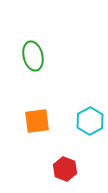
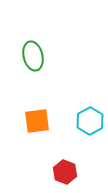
red hexagon: moved 3 px down
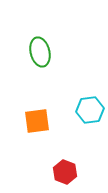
green ellipse: moved 7 px right, 4 px up
cyan hexagon: moved 11 px up; rotated 20 degrees clockwise
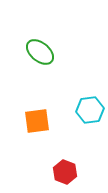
green ellipse: rotated 36 degrees counterclockwise
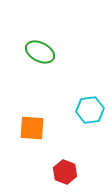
green ellipse: rotated 12 degrees counterclockwise
orange square: moved 5 px left, 7 px down; rotated 12 degrees clockwise
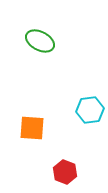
green ellipse: moved 11 px up
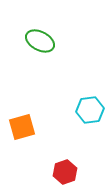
orange square: moved 10 px left, 1 px up; rotated 20 degrees counterclockwise
red hexagon: rotated 20 degrees clockwise
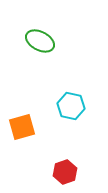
cyan hexagon: moved 19 px left, 4 px up; rotated 20 degrees clockwise
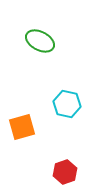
cyan hexagon: moved 4 px left, 2 px up
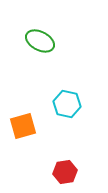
orange square: moved 1 px right, 1 px up
red hexagon: rotated 10 degrees clockwise
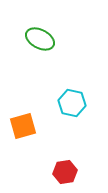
green ellipse: moved 2 px up
cyan hexagon: moved 5 px right, 1 px up
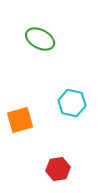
orange square: moved 3 px left, 6 px up
red hexagon: moved 7 px left, 3 px up
